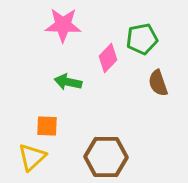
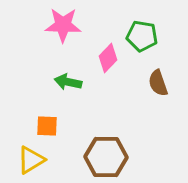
green pentagon: moved 3 px up; rotated 20 degrees clockwise
yellow triangle: moved 1 px left, 3 px down; rotated 12 degrees clockwise
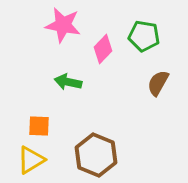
pink star: rotated 9 degrees clockwise
green pentagon: moved 2 px right
pink diamond: moved 5 px left, 9 px up
brown semicircle: rotated 48 degrees clockwise
orange square: moved 8 px left
brown hexagon: moved 10 px left, 2 px up; rotated 21 degrees clockwise
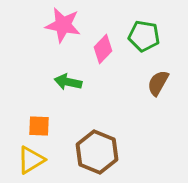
brown hexagon: moved 1 px right, 3 px up
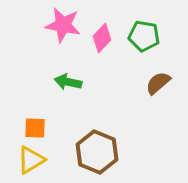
pink diamond: moved 1 px left, 11 px up
brown semicircle: rotated 20 degrees clockwise
orange square: moved 4 px left, 2 px down
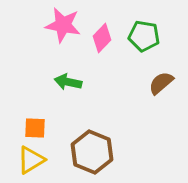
brown semicircle: moved 3 px right
brown hexagon: moved 5 px left
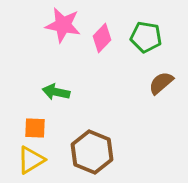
green pentagon: moved 2 px right, 1 px down
green arrow: moved 12 px left, 10 px down
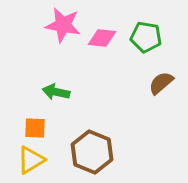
pink diamond: rotated 52 degrees clockwise
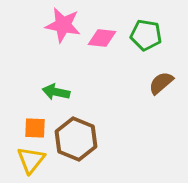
green pentagon: moved 2 px up
brown hexagon: moved 16 px left, 13 px up
yellow triangle: rotated 20 degrees counterclockwise
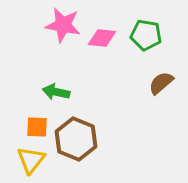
orange square: moved 2 px right, 1 px up
